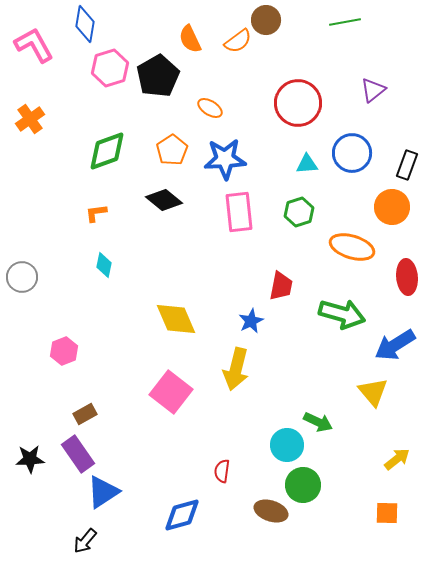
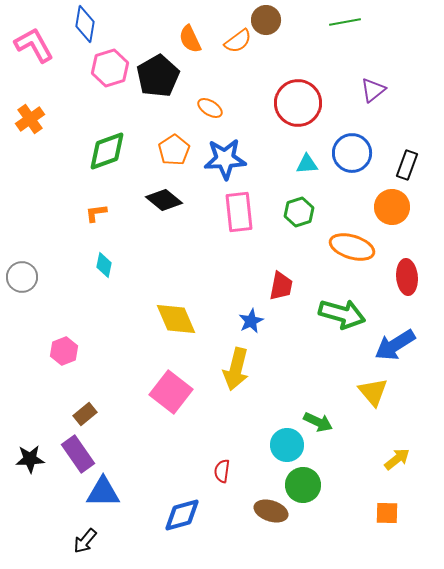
orange pentagon at (172, 150): moved 2 px right
brown rectangle at (85, 414): rotated 10 degrees counterclockwise
blue triangle at (103, 492): rotated 33 degrees clockwise
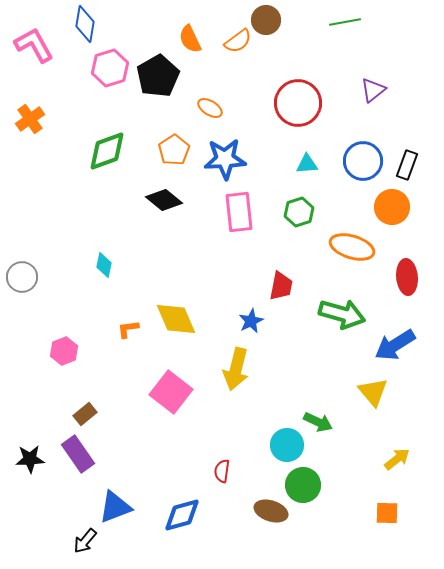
blue circle at (352, 153): moved 11 px right, 8 px down
orange L-shape at (96, 213): moved 32 px right, 116 px down
blue triangle at (103, 492): moved 12 px right, 15 px down; rotated 21 degrees counterclockwise
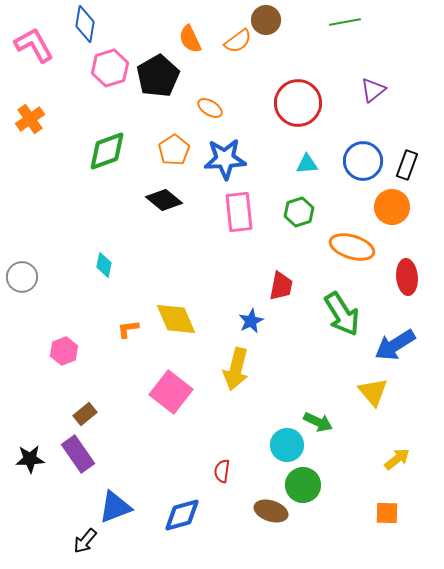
green arrow at (342, 314): rotated 42 degrees clockwise
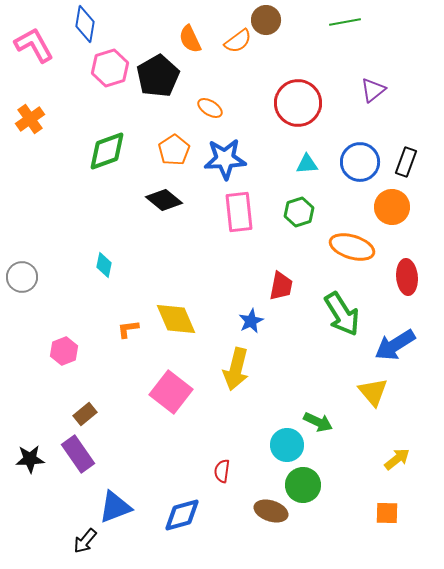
blue circle at (363, 161): moved 3 px left, 1 px down
black rectangle at (407, 165): moved 1 px left, 3 px up
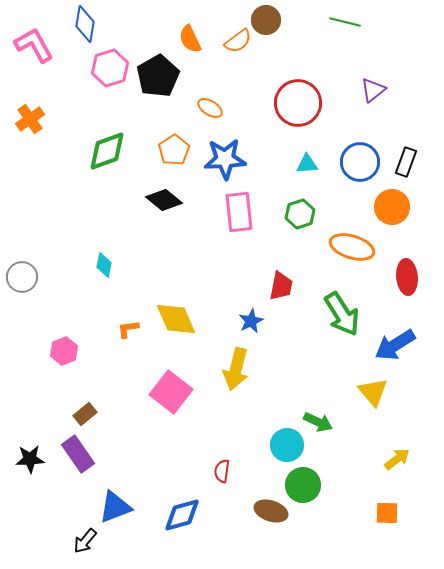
green line at (345, 22): rotated 24 degrees clockwise
green hexagon at (299, 212): moved 1 px right, 2 px down
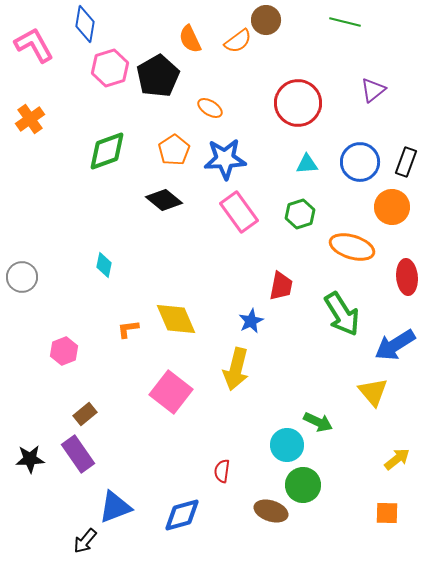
pink rectangle at (239, 212): rotated 30 degrees counterclockwise
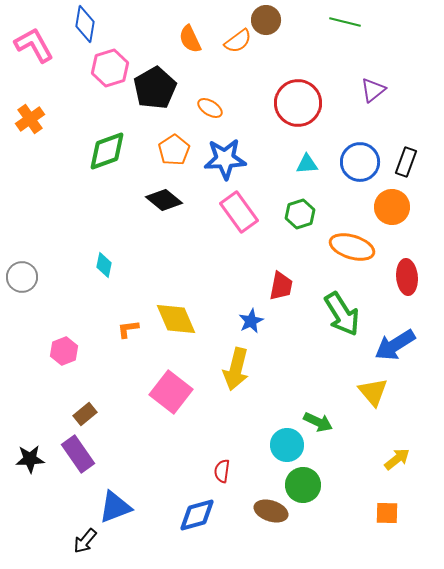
black pentagon at (158, 76): moved 3 px left, 12 px down
blue diamond at (182, 515): moved 15 px right
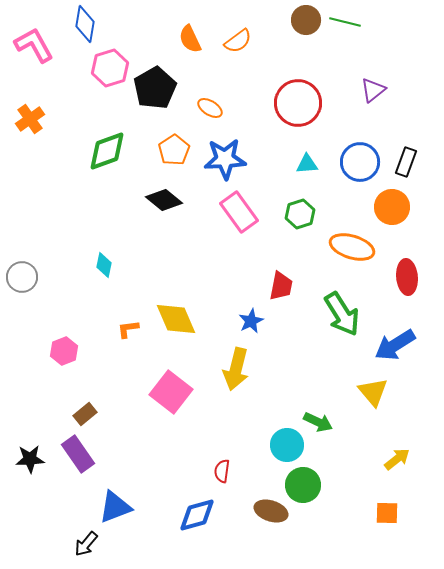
brown circle at (266, 20): moved 40 px right
black arrow at (85, 541): moved 1 px right, 3 px down
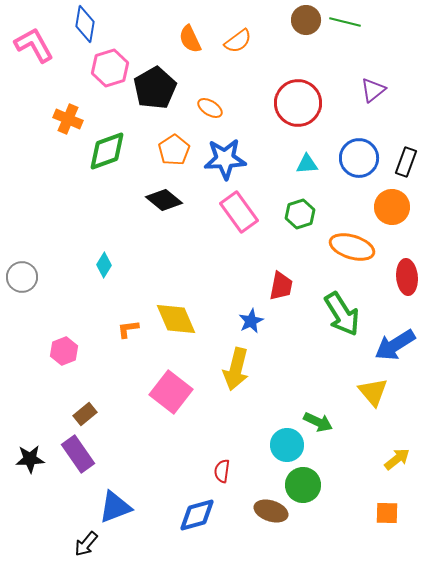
orange cross at (30, 119): moved 38 px right; rotated 32 degrees counterclockwise
blue circle at (360, 162): moved 1 px left, 4 px up
cyan diamond at (104, 265): rotated 20 degrees clockwise
